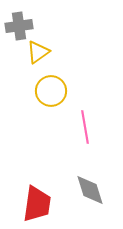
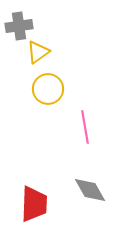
yellow circle: moved 3 px left, 2 px up
gray diamond: rotated 12 degrees counterclockwise
red trapezoid: moved 3 px left; rotated 6 degrees counterclockwise
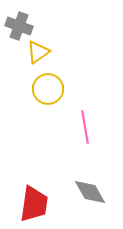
gray cross: rotated 28 degrees clockwise
gray diamond: moved 2 px down
red trapezoid: rotated 6 degrees clockwise
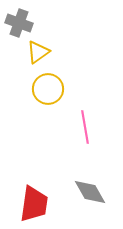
gray cross: moved 3 px up
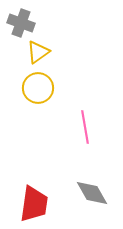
gray cross: moved 2 px right
yellow circle: moved 10 px left, 1 px up
gray diamond: moved 2 px right, 1 px down
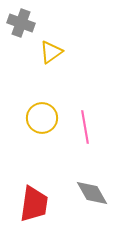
yellow triangle: moved 13 px right
yellow circle: moved 4 px right, 30 px down
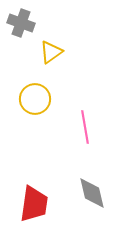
yellow circle: moved 7 px left, 19 px up
gray diamond: rotated 16 degrees clockwise
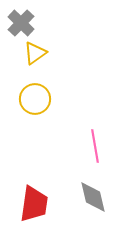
gray cross: rotated 24 degrees clockwise
yellow triangle: moved 16 px left, 1 px down
pink line: moved 10 px right, 19 px down
gray diamond: moved 1 px right, 4 px down
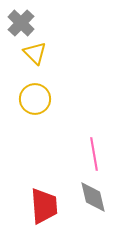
yellow triangle: rotated 40 degrees counterclockwise
pink line: moved 1 px left, 8 px down
red trapezoid: moved 10 px right, 2 px down; rotated 12 degrees counterclockwise
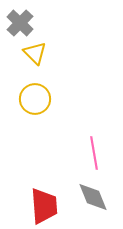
gray cross: moved 1 px left
pink line: moved 1 px up
gray diamond: rotated 8 degrees counterclockwise
